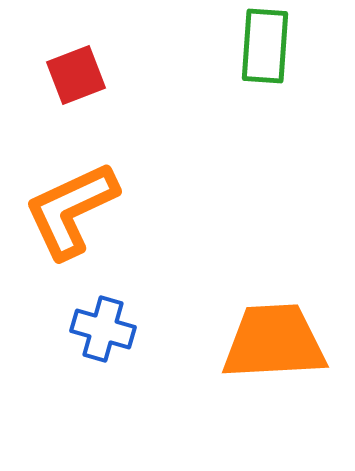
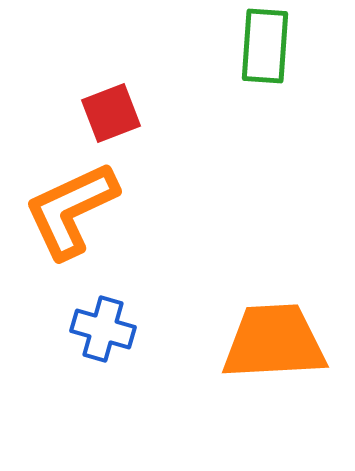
red square: moved 35 px right, 38 px down
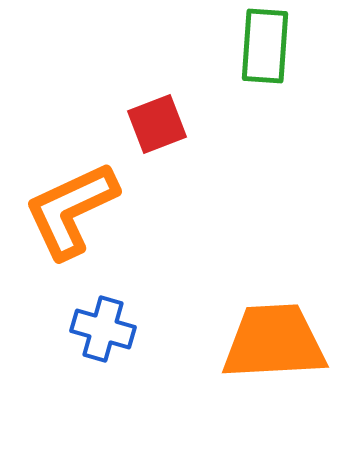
red square: moved 46 px right, 11 px down
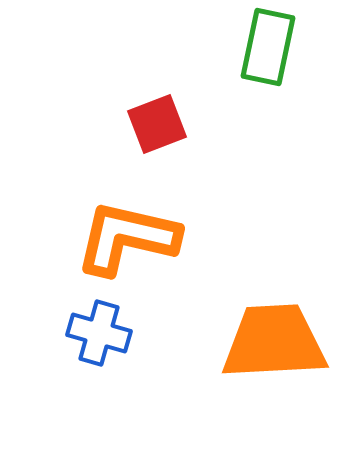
green rectangle: moved 3 px right, 1 px down; rotated 8 degrees clockwise
orange L-shape: moved 56 px right, 28 px down; rotated 38 degrees clockwise
blue cross: moved 4 px left, 4 px down
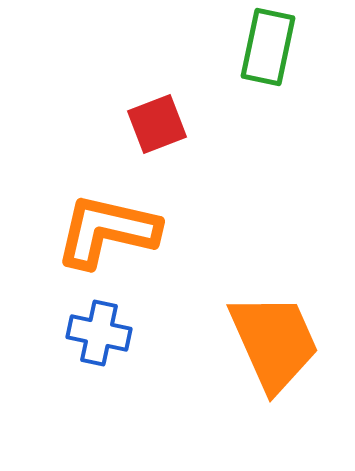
orange L-shape: moved 20 px left, 7 px up
blue cross: rotated 4 degrees counterclockwise
orange trapezoid: rotated 69 degrees clockwise
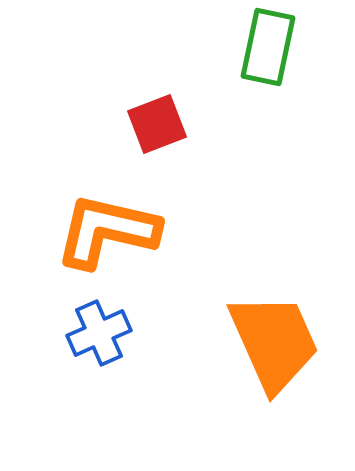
blue cross: rotated 36 degrees counterclockwise
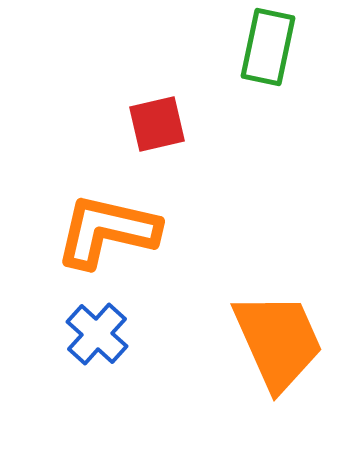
red square: rotated 8 degrees clockwise
blue cross: moved 2 px left, 1 px down; rotated 24 degrees counterclockwise
orange trapezoid: moved 4 px right, 1 px up
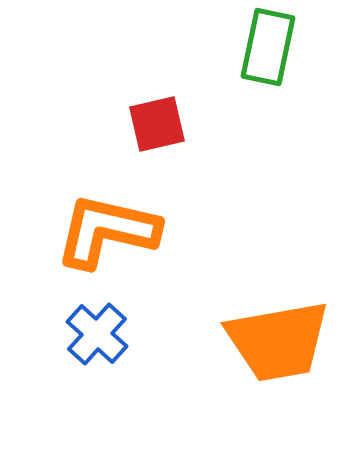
orange trapezoid: rotated 104 degrees clockwise
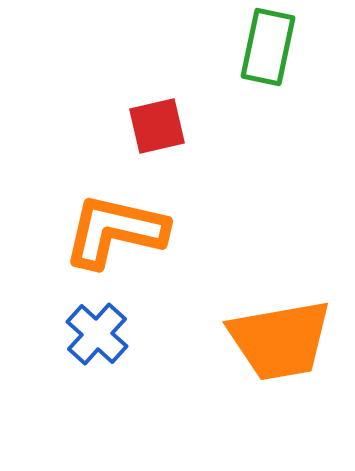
red square: moved 2 px down
orange L-shape: moved 8 px right
orange trapezoid: moved 2 px right, 1 px up
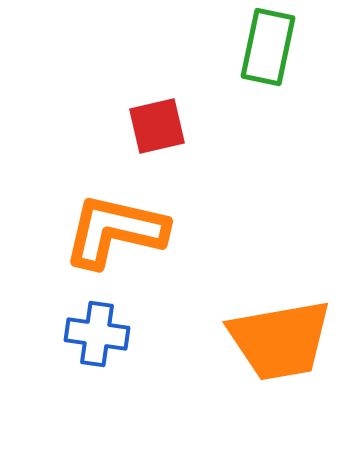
blue cross: rotated 34 degrees counterclockwise
